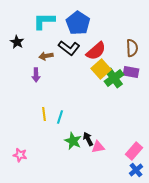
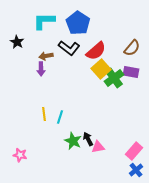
brown semicircle: rotated 42 degrees clockwise
purple arrow: moved 5 px right, 6 px up
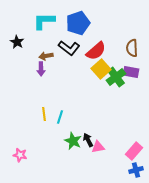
blue pentagon: rotated 20 degrees clockwise
brown semicircle: rotated 138 degrees clockwise
green cross: moved 2 px right, 1 px up
black arrow: moved 1 px down
blue cross: rotated 24 degrees clockwise
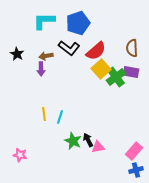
black star: moved 12 px down
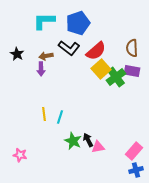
purple rectangle: moved 1 px right, 1 px up
